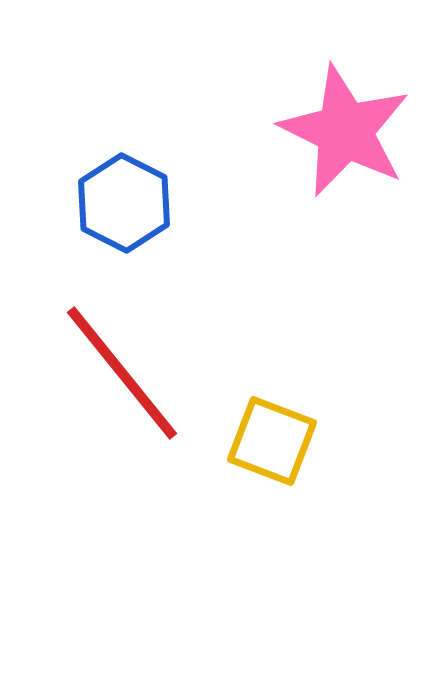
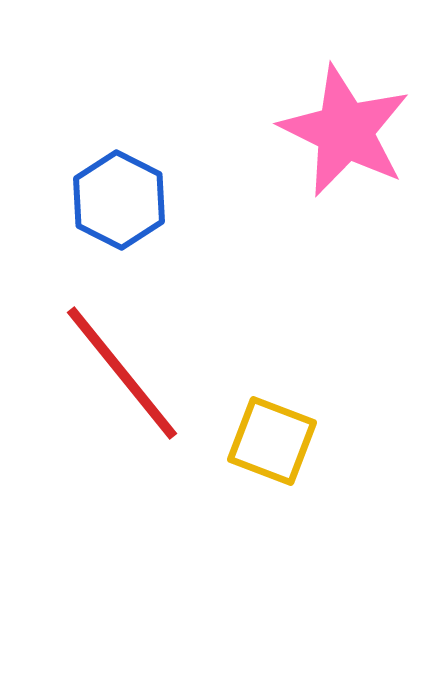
blue hexagon: moved 5 px left, 3 px up
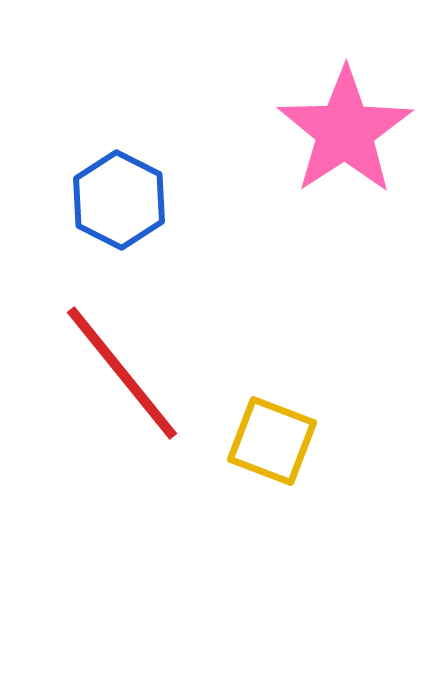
pink star: rotated 13 degrees clockwise
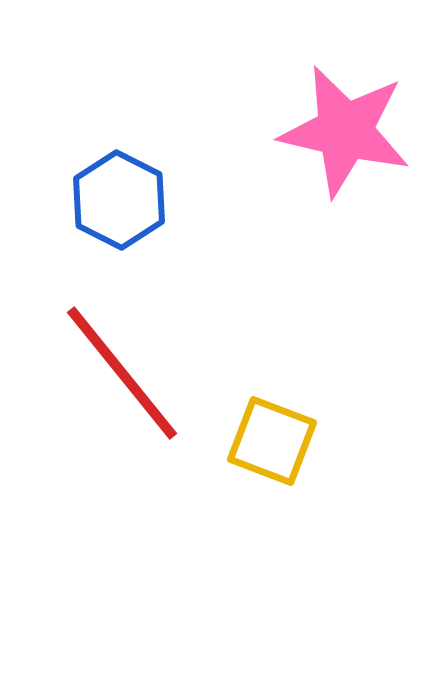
pink star: rotated 26 degrees counterclockwise
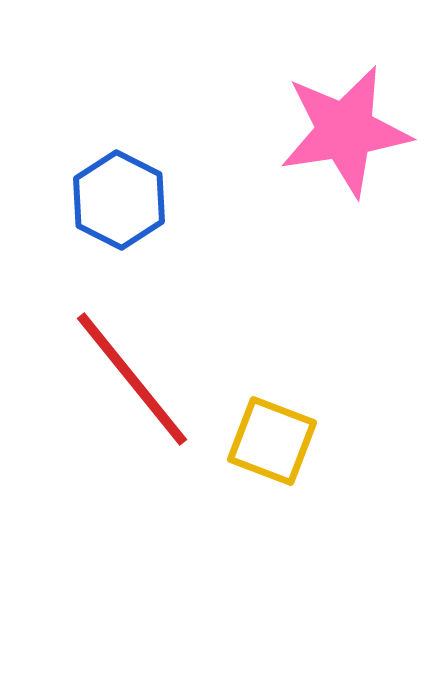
pink star: rotated 22 degrees counterclockwise
red line: moved 10 px right, 6 px down
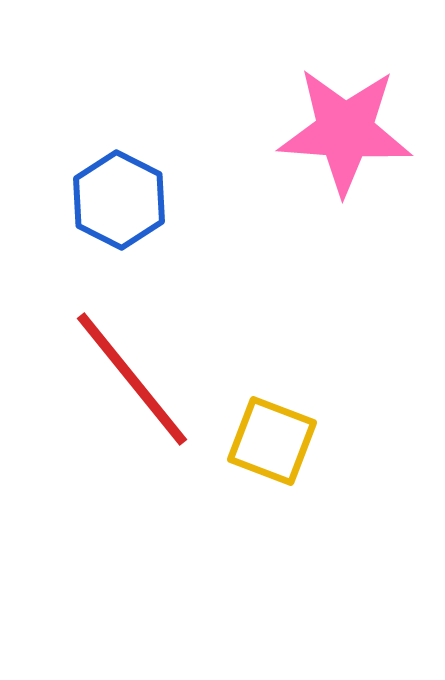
pink star: rotated 13 degrees clockwise
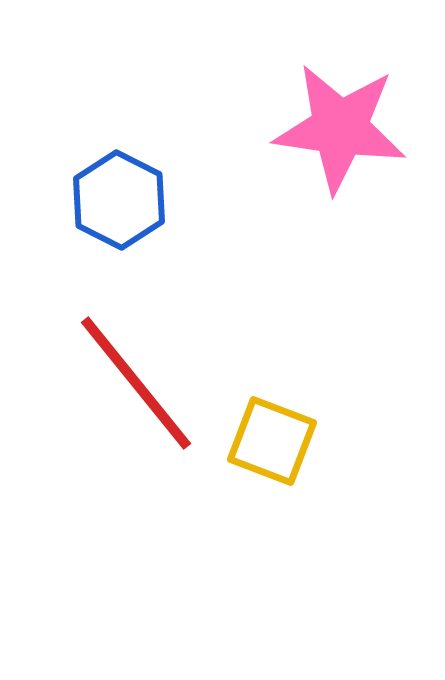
pink star: moved 5 px left, 3 px up; rotated 4 degrees clockwise
red line: moved 4 px right, 4 px down
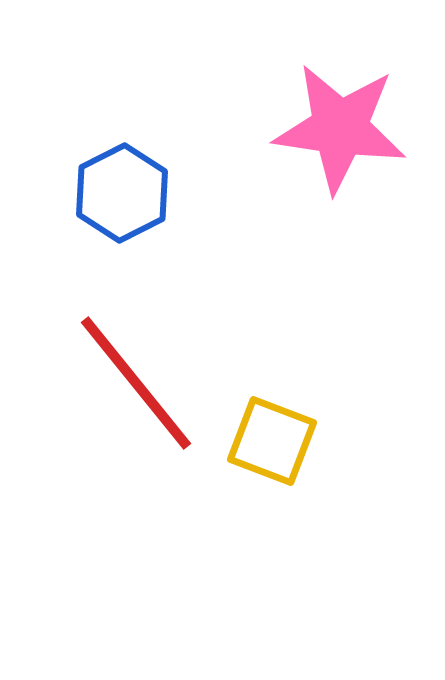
blue hexagon: moved 3 px right, 7 px up; rotated 6 degrees clockwise
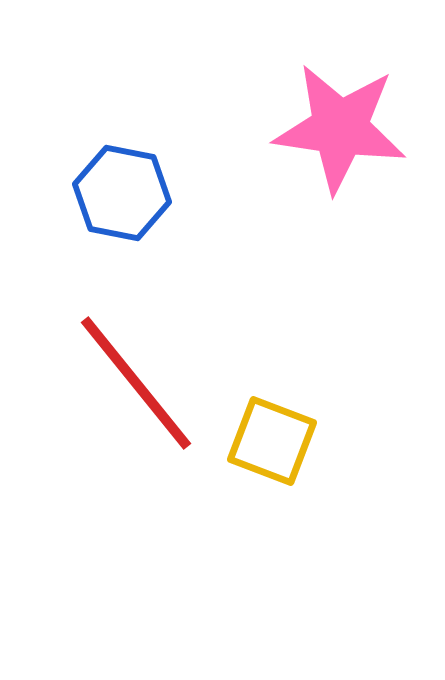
blue hexagon: rotated 22 degrees counterclockwise
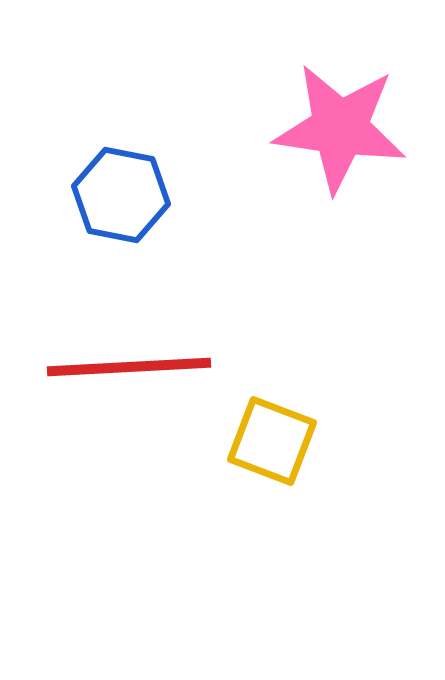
blue hexagon: moved 1 px left, 2 px down
red line: moved 7 px left, 16 px up; rotated 54 degrees counterclockwise
